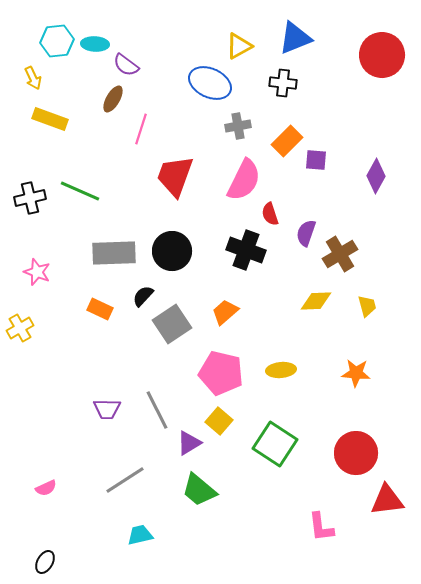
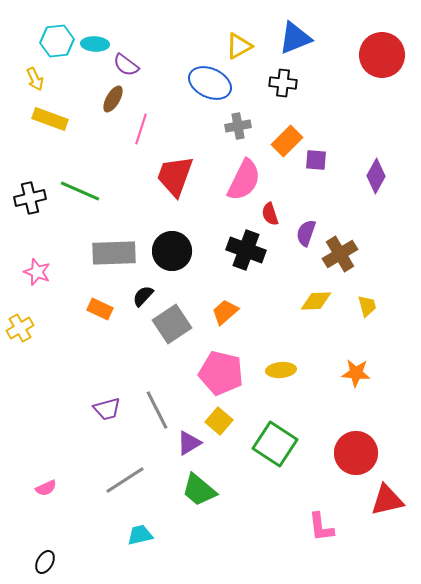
yellow arrow at (33, 78): moved 2 px right, 1 px down
purple trapezoid at (107, 409): rotated 16 degrees counterclockwise
red triangle at (387, 500): rotated 6 degrees counterclockwise
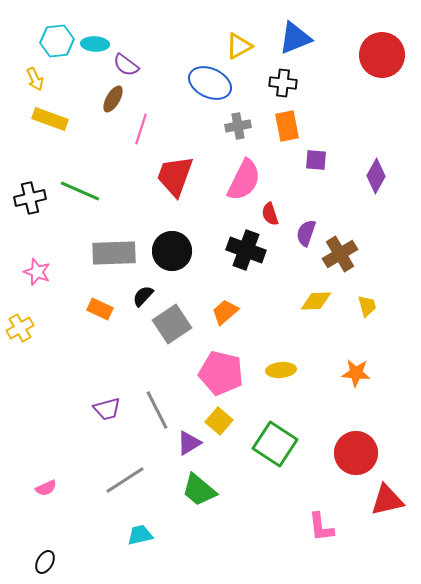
orange rectangle at (287, 141): moved 15 px up; rotated 56 degrees counterclockwise
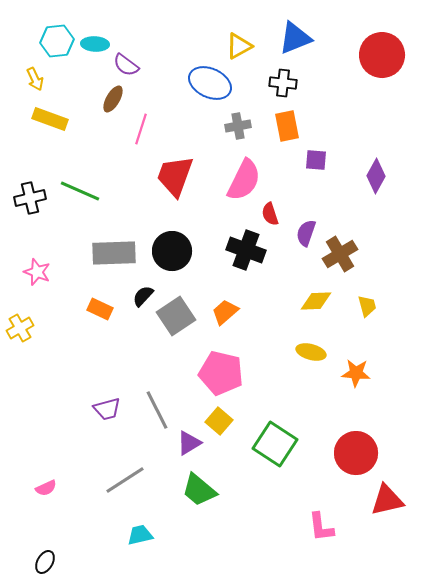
gray square at (172, 324): moved 4 px right, 8 px up
yellow ellipse at (281, 370): moved 30 px right, 18 px up; rotated 20 degrees clockwise
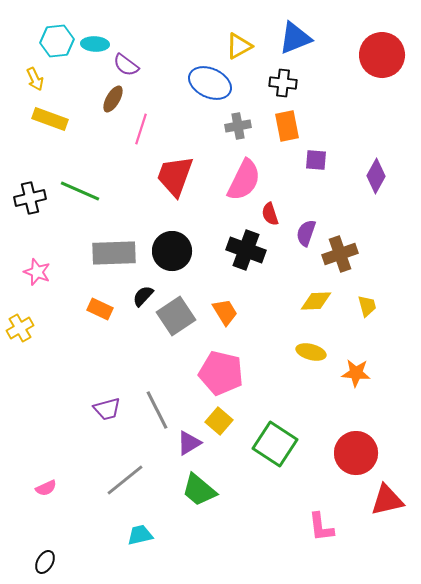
brown cross at (340, 254): rotated 12 degrees clockwise
orange trapezoid at (225, 312): rotated 100 degrees clockwise
gray line at (125, 480): rotated 6 degrees counterclockwise
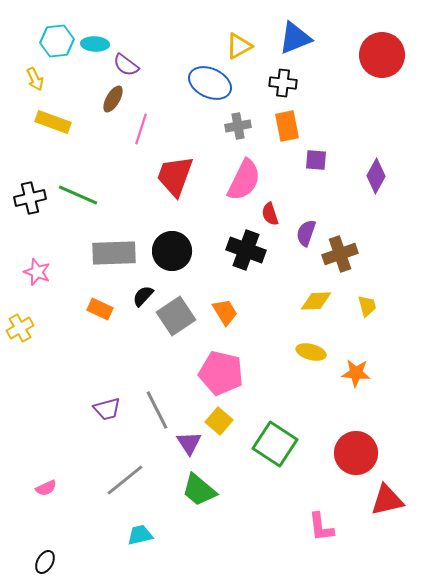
yellow rectangle at (50, 119): moved 3 px right, 3 px down
green line at (80, 191): moved 2 px left, 4 px down
purple triangle at (189, 443): rotated 32 degrees counterclockwise
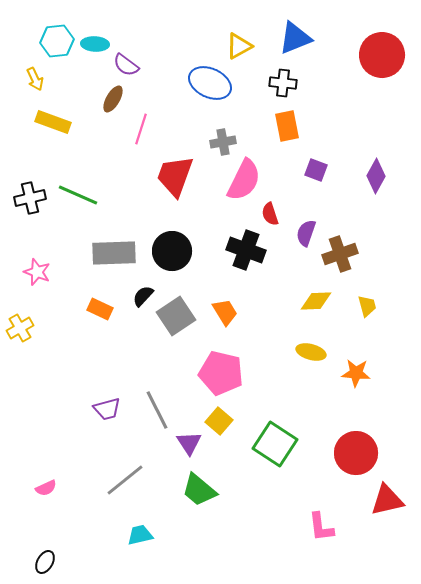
gray cross at (238, 126): moved 15 px left, 16 px down
purple square at (316, 160): moved 10 px down; rotated 15 degrees clockwise
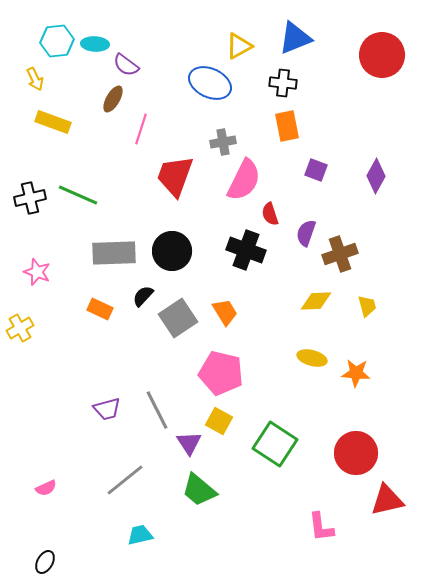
gray square at (176, 316): moved 2 px right, 2 px down
yellow ellipse at (311, 352): moved 1 px right, 6 px down
yellow square at (219, 421): rotated 12 degrees counterclockwise
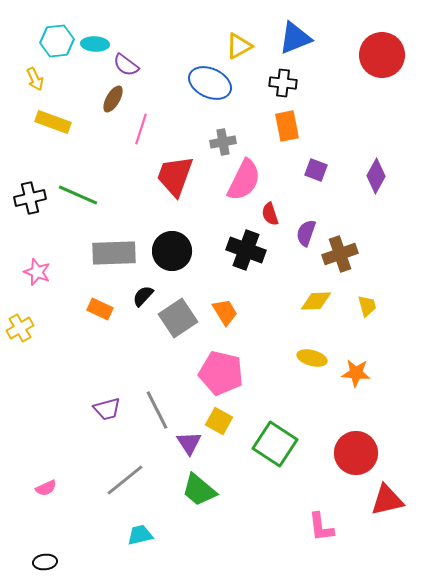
black ellipse at (45, 562): rotated 55 degrees clockwise
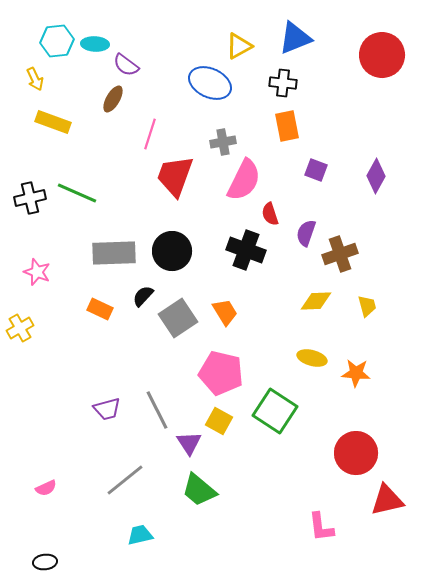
pink line at (141, 129): moved 9 px right, 5 px down
green line at (78, 195): moved 1 px left, 2 px up
green square at (275, 444): moved 33 px up
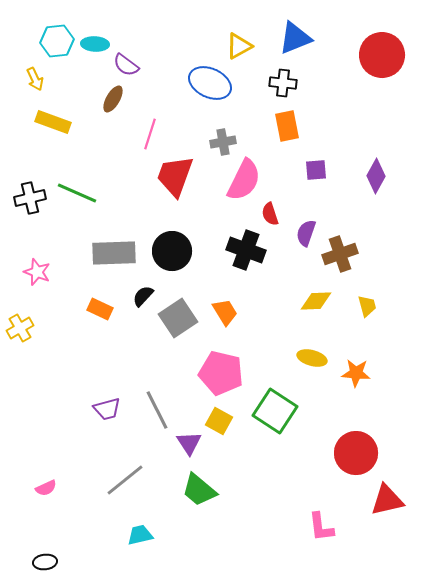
purple square at (316, 170): rotated 25 degrees counterclockwise
